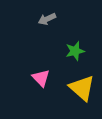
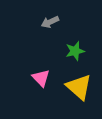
gray arrow: moved 3 px right, 3 px down
yellow triangle: moved 3 px left, 1 px up
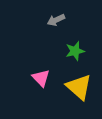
gray arrow: moved 6 px right, 2 px up
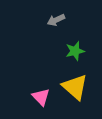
pink triangle: moved 19 px down
yellow triangle: moved 4 px left
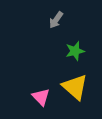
gray arrow: rotated 30 degrees counterclockwise
